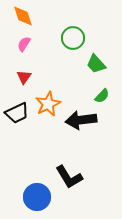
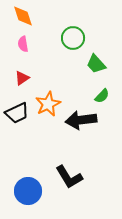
pink semicircle: moved 1 px left; rotated 42 degrees counterclockwise
red triangle: moved 2 px left, 1 px down; rotated 21 degrees clockwise
blue circle: moved 9 px left, 6 px up
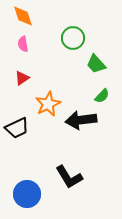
black trapezoid: moved 15 px down
blue circle: moved 1 px left, 3 px down
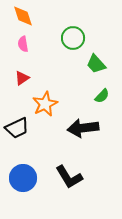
orange star: moved 3 px left
black arrow: moved 2 px right, 8 px down
blue circle: moved 4 px left, 16 px up
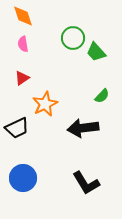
green trapezoid: moved 12 px up
black L-shape: moved 17 px right, 6 px down
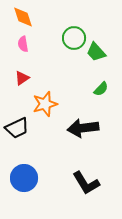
orange diamond: moved 1 px down
green circle: moved 1 px right
green semicircle: moved 1 px left, 7 px up
orange star: rotated 10 degrees clockwise
blue circle: moved 1 px right
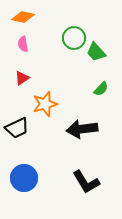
orange diamond: rotated 60 degrees counterclockwise
black arrow: moved 1 px left, 1 px down
black L-shape: moved 1 px up
